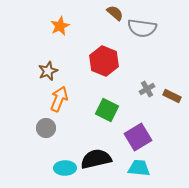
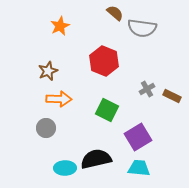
orange arrow: rotated 70 degrees clockwise
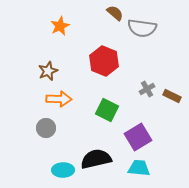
cyan ellipse: moved 2 px left, 2 px down
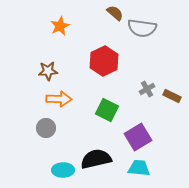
red hexagon: rotated 12 degrees clockwise
brown star: rotated 18 degrees clockwise
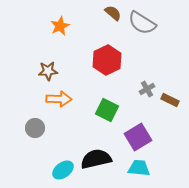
brown semicircle: moved 2 px left
gray semicircle: moved 5 px up; rotated 24 degrees clockwise
red hexagon: moved 3 px right, 1 px up
brown rectangle: moved 2 px left, 4 px down
gray circle: moved 11 px left
cyan ellipse: rotated 35 degrees counterclockwise
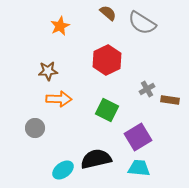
brown semicircle: moved 5 px left
brown rectangle: rotated 18 degrees counterclockwise
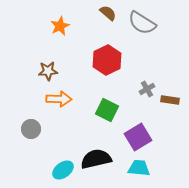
gray circle: moved 4 px left, 1 px down
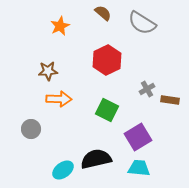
brown semicircle: moved 5 px left
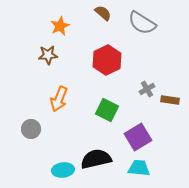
brown star: moved 16 px up
orange arrow: rotated 110 degrees clockwise
cyan ellipse: rotated 30 degrees clockwise
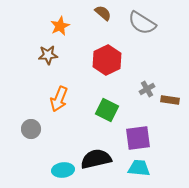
purple square: moved 1 px down; rotated 24 degrees clockwise
